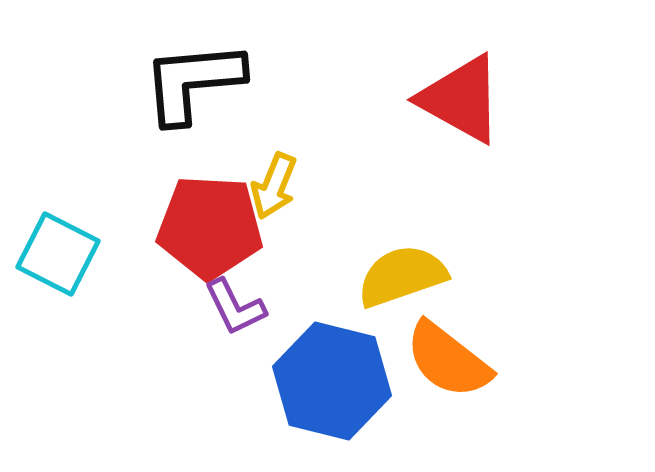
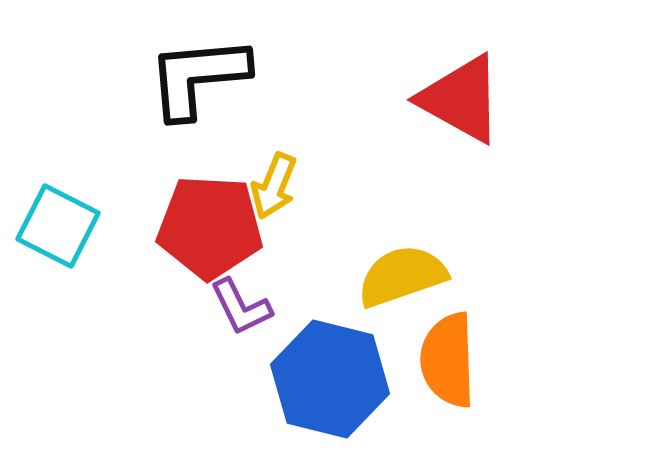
black L-shape: moved 5 px right, 5 px up
cyan square: moved 28 px up
purple L-shape: moved 6 px right
orange semicircle: rotated 50 degrees clockwise
blue hexagon: moved 2 px left, 2 px up
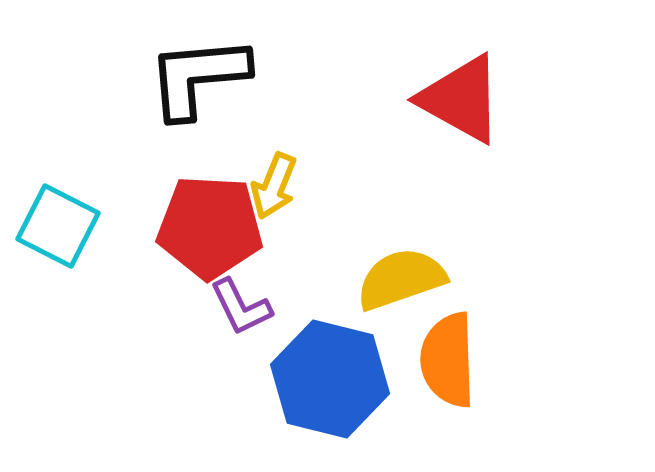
yellow semicircle: moved 1 px left, 3 px down
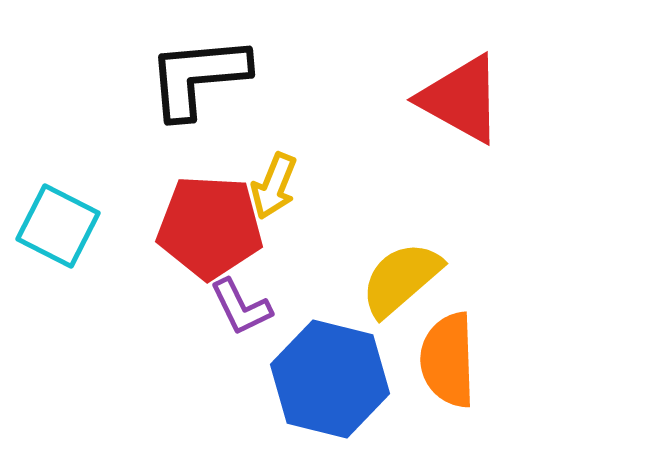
yellow semicircle: rotated 22 degrees counterclockwise
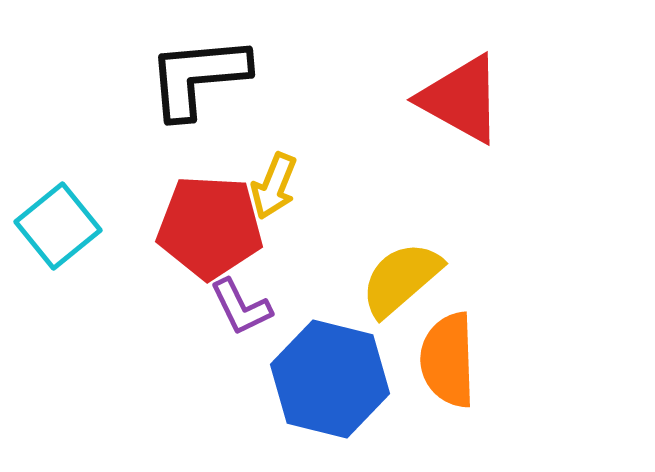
cyan square: rotated 24 degrees clockwise
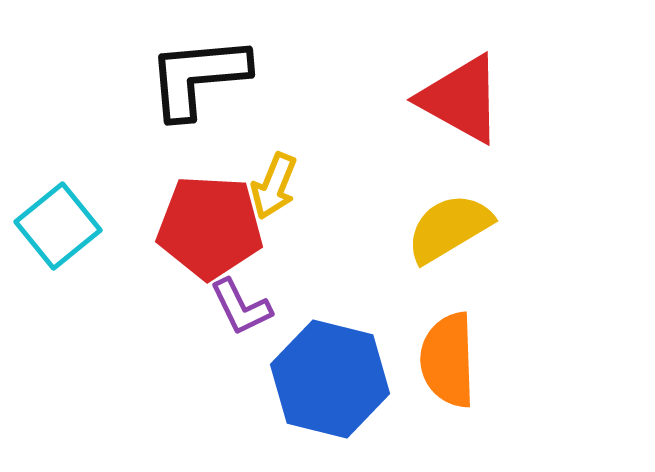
yellow semicircle: moved 48 px right, 51 px up; rotated 10 degrees clockwise
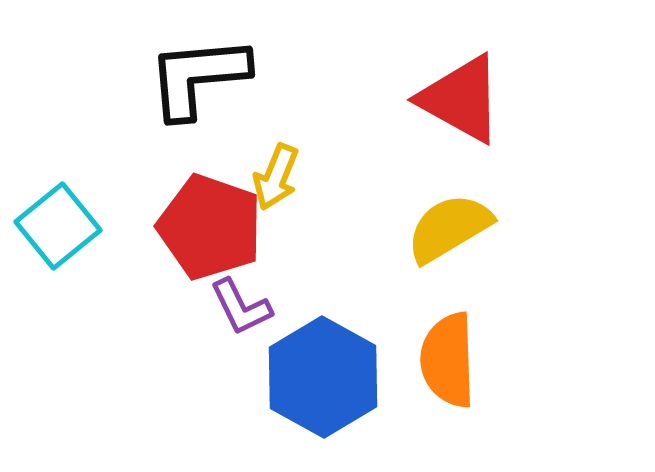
yellow arrow: moved 2 px right, 9 px up
red pentagon: rotated 16 degrees clockwise
blue hexagon: moved 7 px left, 2 px up; rotated 15 degrees clockwise
